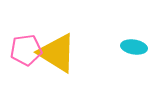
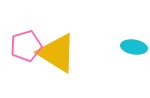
pink pentagon: moved 4 px up; rotated 8 degrees counterclockwise
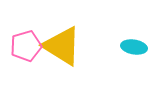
yellow triangle: moved 5 px right, 7 px up
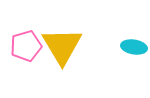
yellow triangle: rotated 27 degrees clockwise
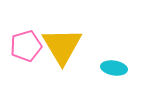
cyan ellipse: moved 20 px left, 21 px down
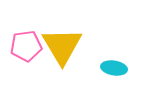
pink pentagon: rotated 8 degrees clockwise
